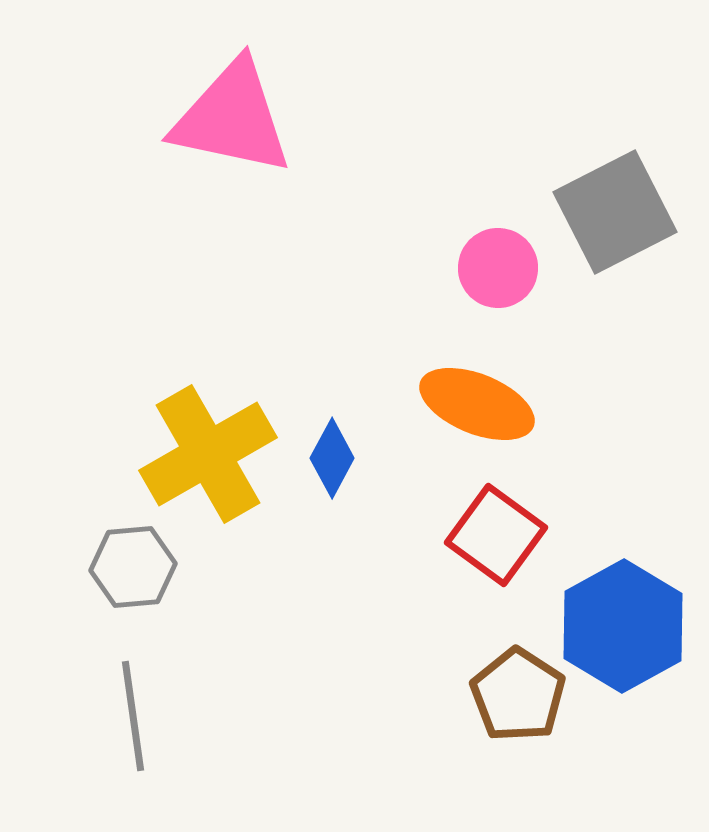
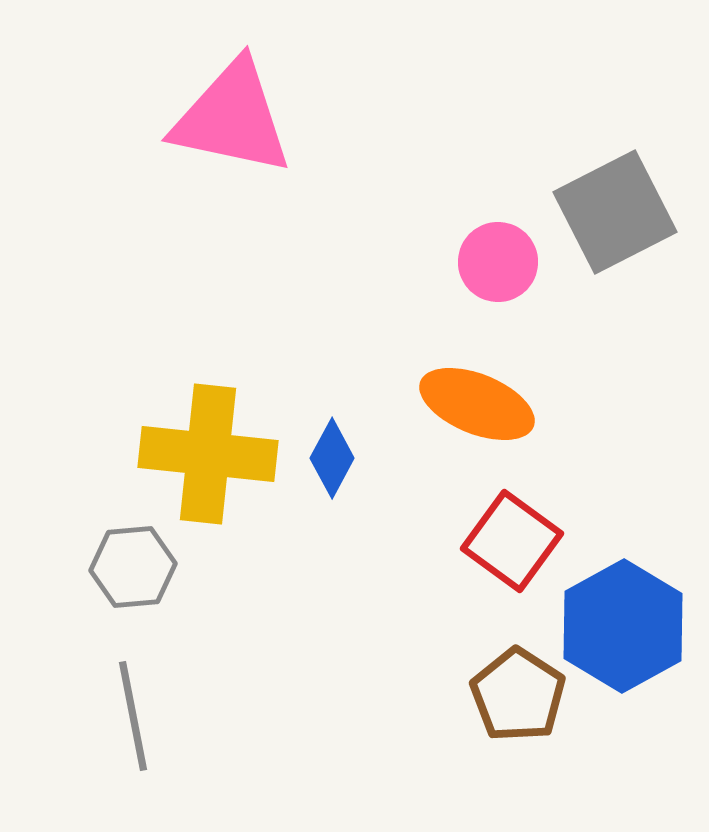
pink circle: moved 6 px up
yellow cross: rotated 36 degrees clockwise
red square: moved 16 px right, 6 px down
gray line: rotated 3 degrees counterclockwise
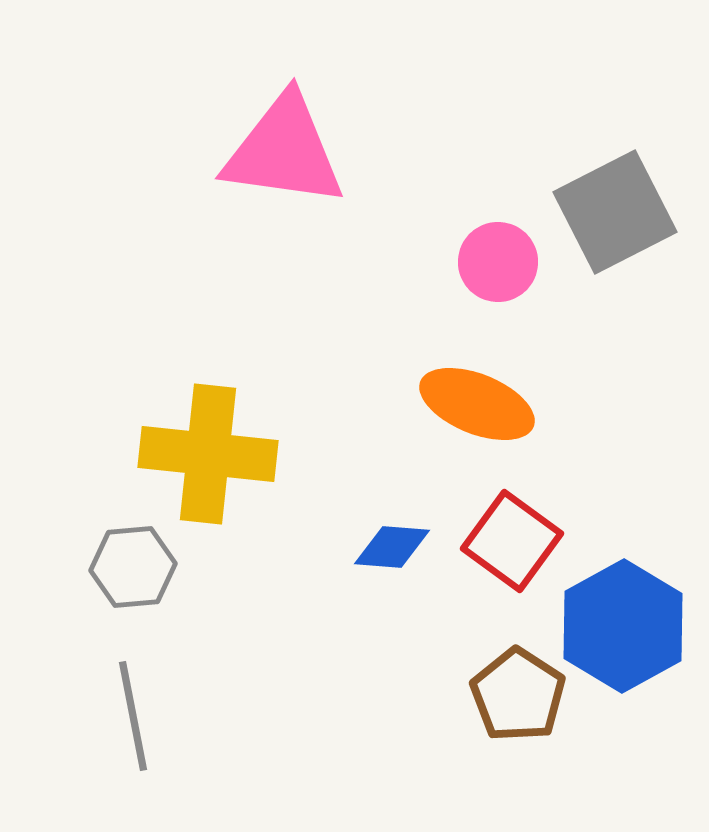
pink triangle: moved 52 px right, 33 px down; rotated 4 degrees counterclockwise
blue diamond: moved 60 px right, 89 px down; rotated 66 degrees clockwise
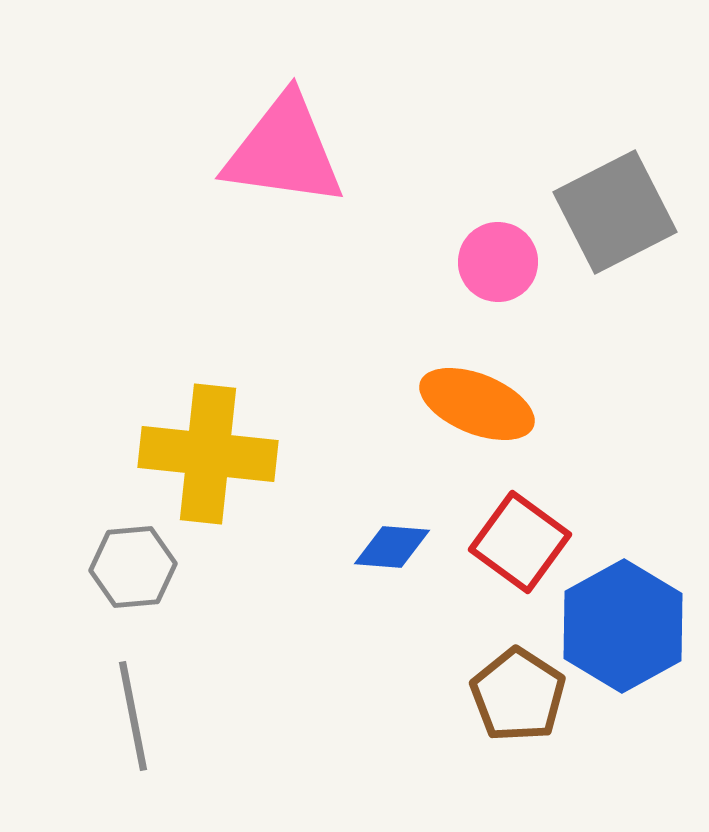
red square: moved 8 px right, 1 px down
